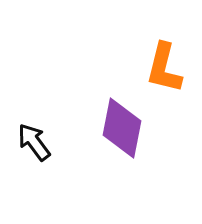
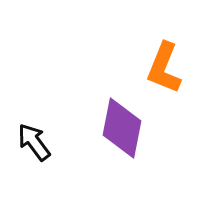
orange L-shape: rotated 8 degrees clockwise
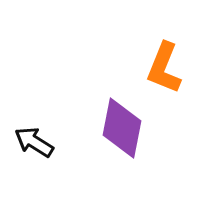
black arrow: rotated 21 degrees counterclockwise
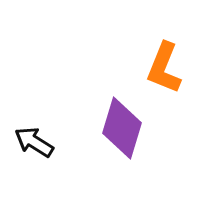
purple diamond: rotated 6 degrees clockwise
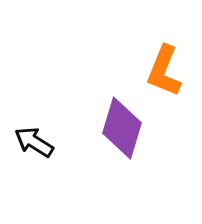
orange L-shape: moved 3 px down
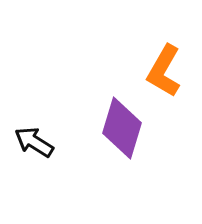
orange L-shape: rotated 8 degrees clockwise
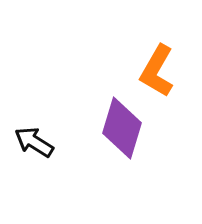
orange L-shape: moved 7 px left
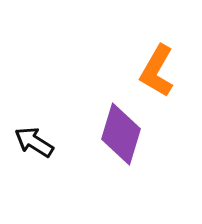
purple diamond: moved 1 px left, 6 px down
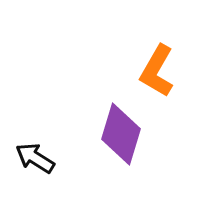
black arrow: moved 1 px right, 16 px down
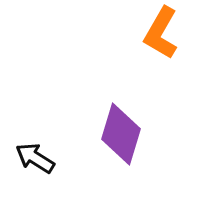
orange L-shape: moved 4 px right, 38 px up
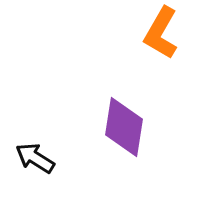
purple diamond: moved 3 px right, 7 px up; rotated 8 degrees counterclockwise
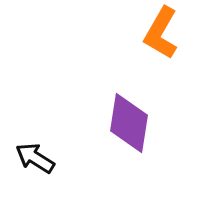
purple diamond: moved 5 px right, 4 px up
